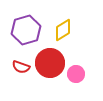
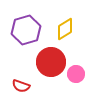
yellow diamond: moved 2 px right, 1 px up
red circle: moved 1 px right, 1 px up
red semicircle: moved 19 px down
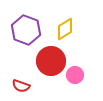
purple hexagon: rotated 24 degrees counterclockwise
red circle: moved 1 px up
pink circle: moved 1 px left, 1 px down
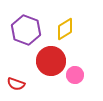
red semicircle: moved 5 px left, 2 px up
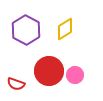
purple hexagon: rotated 8 degrees clockwise
red circle: moved 2 px left, 10 px down
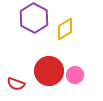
purple hexagon: moved 8 px right, 12 px up
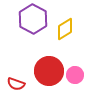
purple hexagon: moved 1 px left, 1 px down
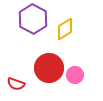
red circle: moved 3 px up
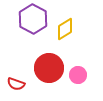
pink circle: moved 3 px right
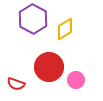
red circle: moved 1 px up
pink circle: moved 2 px left, 5 px down
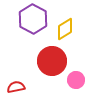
red circle: moved 3 px right, 6 px up
red semicircle: moved 3 px down; rotated 150 degrees clockwise
